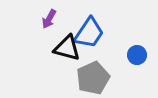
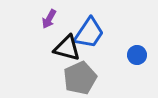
gray pentagon: moved 13 px left
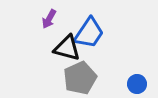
blue circle: moved 29 px down
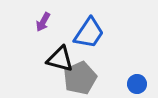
purple arrow: moved 6 px left, 3 px down
black triangle: moved 7 px left, 11 px down
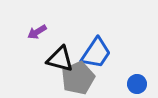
purple arrow: moved 6 px left, 10 px down; rotated 30 degrees clockwise
blue trapezoid: moved 7 px right, 20 px down
gray pentagon: moved 2 px left
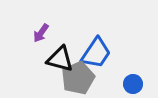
purple arrow: moved 4 px right, 1 px down; rotated 24 degrees counterclockwise
blue circle: moved 4 px left
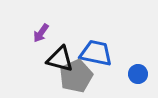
blue trapezoid: rotated 112 degrees counterclockwise
gray pentagon: moved 2 px left, 2 px up
blue circle: moved 5 px right, 10 px up
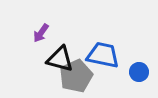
blue trapezoid: moved 7 px right, 2 px down
blue circle: moved 1 px right, 2 px up
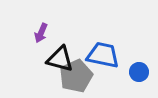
purple arrow: rotated 12 degrees counterclockwise
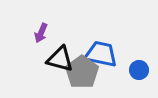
blue trapezoid: moved 2 px left, 1 px up
blue circle: moved 2 px up
gray pentagon: moved 6 px right, 4 px up; rotated 12 degrees counterclockwise
